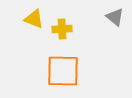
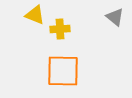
yellow triangle: moved 1 px right, 4 px up
yellow cross: moved 2 px left
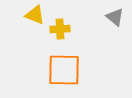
orange square: moved 1 px right, 1 px up
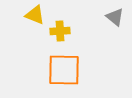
yellow cross: moved 2 px down
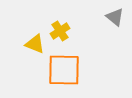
yellow triangle: moved 29 px down
yellow cross: rotated 30 degrees counterclockwise
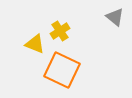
orange square: moved 2 px left; rotated 24 degrees clockwise
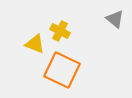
gray triangle: moved 2 px down
yellow cross: rotated 30 degrees counterclockwise
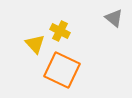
gray triangle: moved 1 px left, 1 px up
yellow triangle: rotated 25 degrees clockwise
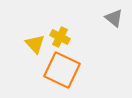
yellow cross: moved 6 px down
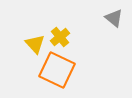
yellow cross: rotated 24 degrees clockwise
orange square: moved 5 px left
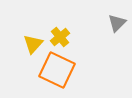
gray triangle: moved 3 px right, 5 px down; rotated 36 degrees clockwise
yellow triangle: moved 2 px left; rotated 25 degrees clockwise
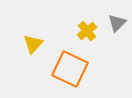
yellow cross: moved 27 px right, 6 px up
orange square: moved 13 px right, 1 px up
